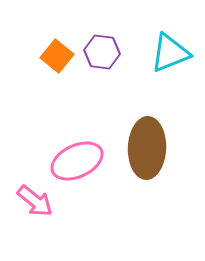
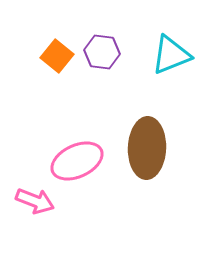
cyan triangle: moved 1 px right, 2 px down
pink arrow: rotated 18 degrees counterclockwise
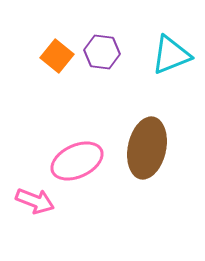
brown ellipse: rotated 10 degrees clockwise
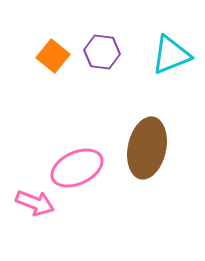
orange square: moved 4 px left
pink ellipse: moved 7 px down
pink arrow: moved 2 px down
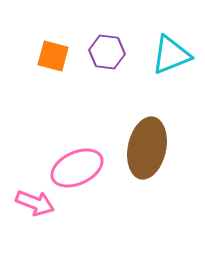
purple hexagon: moved 5 px right
orange square: rotated 24 degrees counterclockwise
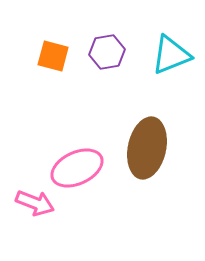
purple hexagon: rotated 16 degrees counterclockwise
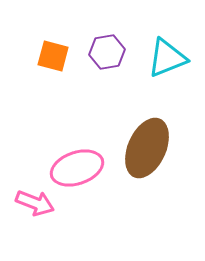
cyan triangle: moved 4 px left, 3 px down
brown ellipse: rotated 12 degrees clockwise
pink ellipse: rotated 6 degrees clockwise
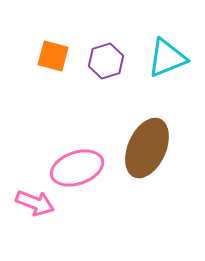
purple hexagon: moved 1 px left, 9 px down; rotated 8 degrees counterclockwise
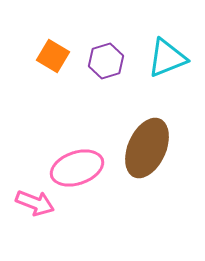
orange square: rotated 16 degrees clockwise
